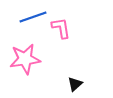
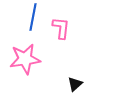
blue line: rotated 60 degrees counterclockwise
pink L-shape: rotated 15 degrees clockwise
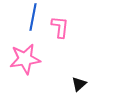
pink L-shape: moved 1 px left, 1 px up
black triangle: moved 4 px right
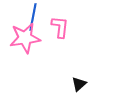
pink star: moved 21 px up
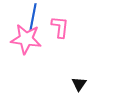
pink star: moved 1 px right, 1 px down; rotated 16 degrees clockwise
black triangle: rotated 14 degrees counterclockwise
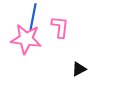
black triangle: moved 15 px up; rotated 28 degrees clockwise
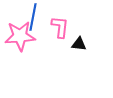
pink star: moved 6 px left, 3 px up; rotated 12 degrees counterclockwise
black triangle: moved 25 px up; rotated 35 degrees clockwise
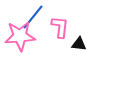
blue line: rotated 28 degrees clockwise
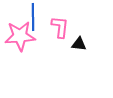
blue line: rotated 40 degrees counterclockwise
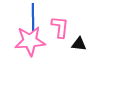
pink star: moved 10 px right, 5 px down
